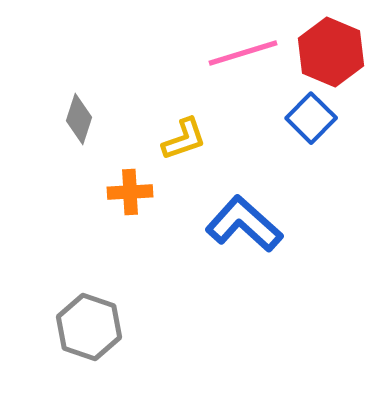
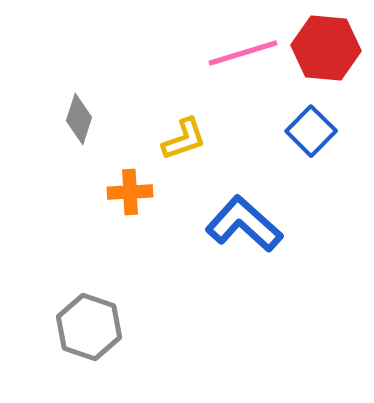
red hexagon: moved 5 px left, 4 px up; rotated 18 degrees counterclockwise
blue square: moved 13 px down
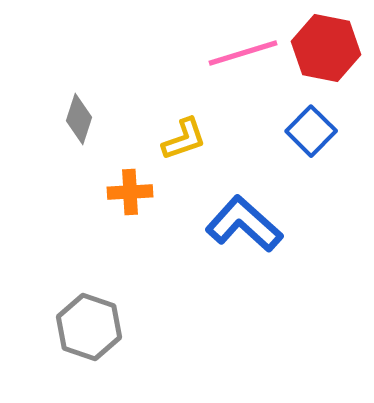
red hexagon: rotated 6 degrees clockwise
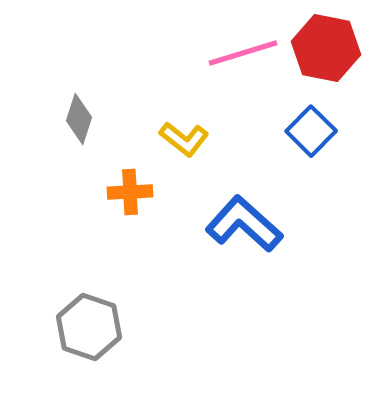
yellow L-shape: rotated 57 degrees clockwise
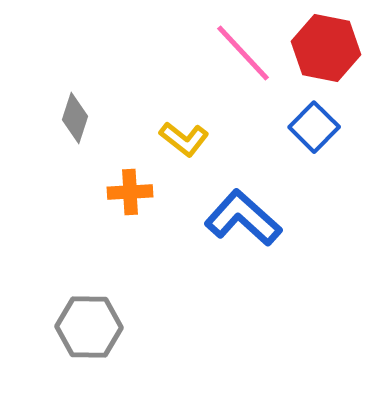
pink line: rotated 64 degrees clockwise
gray diamond: moved 4 px left, 1 px up
blue square: moved 3 px right, 4 px up
blue L-shape: moved 1 px left, 6 px up
gray hexagon: rotated 18 degrees counterclockwise
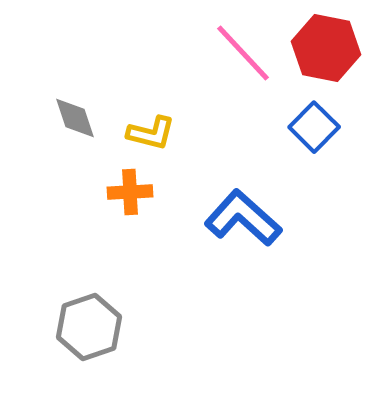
gray diamond: rotated 36 degrees counterclockwise
yellow L-shape: moved 33 px left, 6 px up; rotated 24 degrees counterclockwise
gray hexagon: rotated 20 degrees counterclockwise
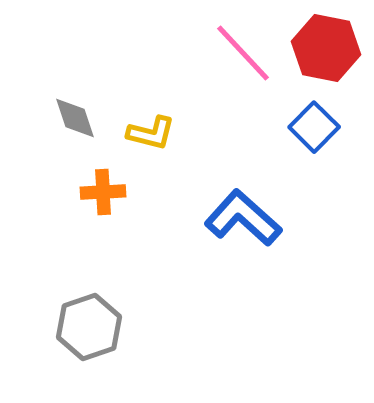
orange cross: moved 27 px left
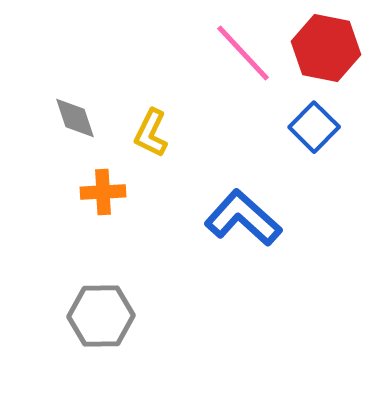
yellow L-shape: rotated 102 degrees clockwise
gray hexagon: moved 12 px right, 11 px up; rotated 18 degrees clockwise
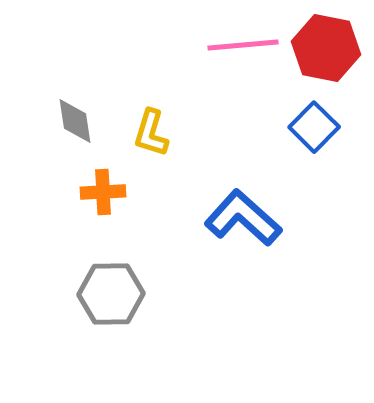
pink line: moved 8 px up; rotated 52 degrees counterclockwise
gray diamond: moved 3 px down; rotated 9 degrees clockwise
yellow L-shape: rotated 9 degrees counterclockwise
gray hexagon: moved 10 px right, 22 px up
